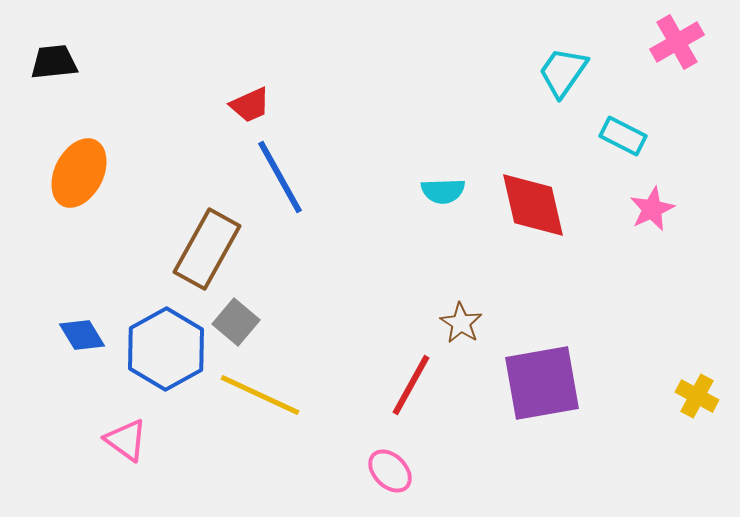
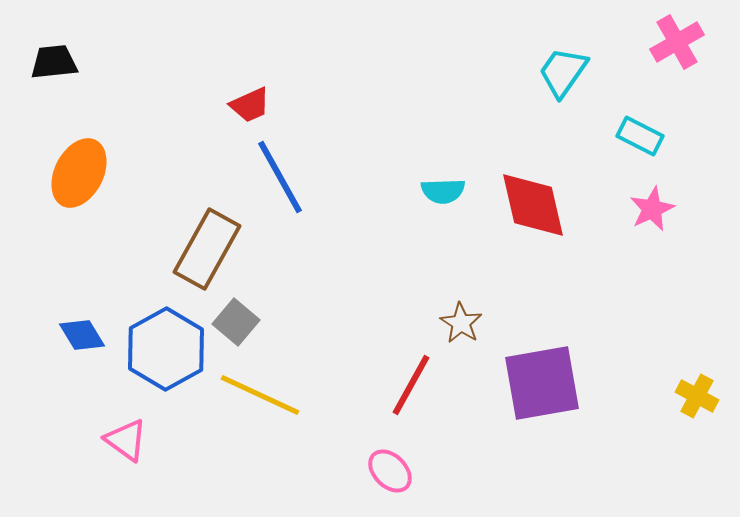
cyan rectangle: moved 17 px right
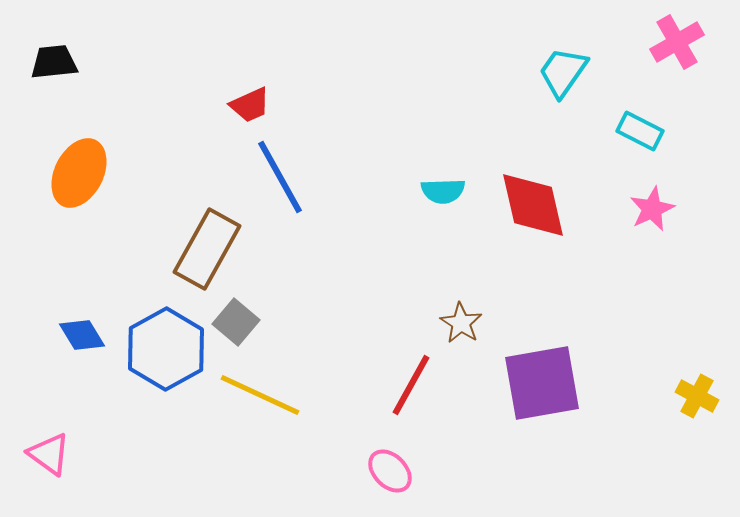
cyan rectangle: moved 5 px up
pink triangle: moved 77 px left, 14 px down
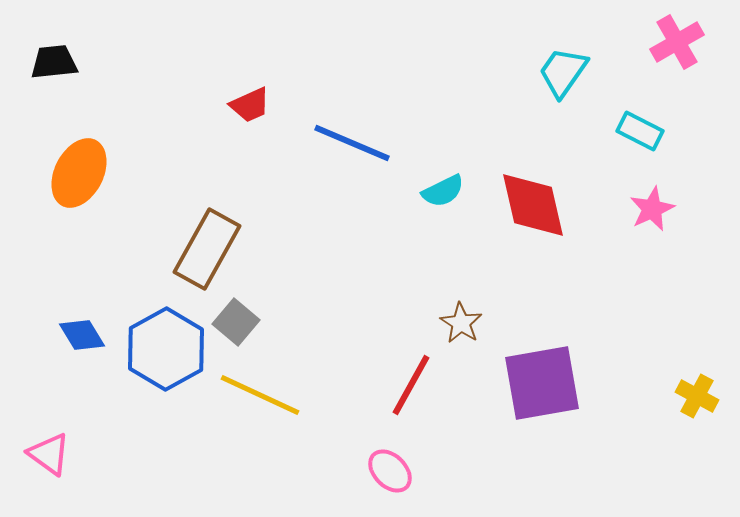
blue line: moved 72 px right, 34 px up; rotated 38 degrees counterclockwise
cyan semicircle: rotated 24 degrees counterclockwise
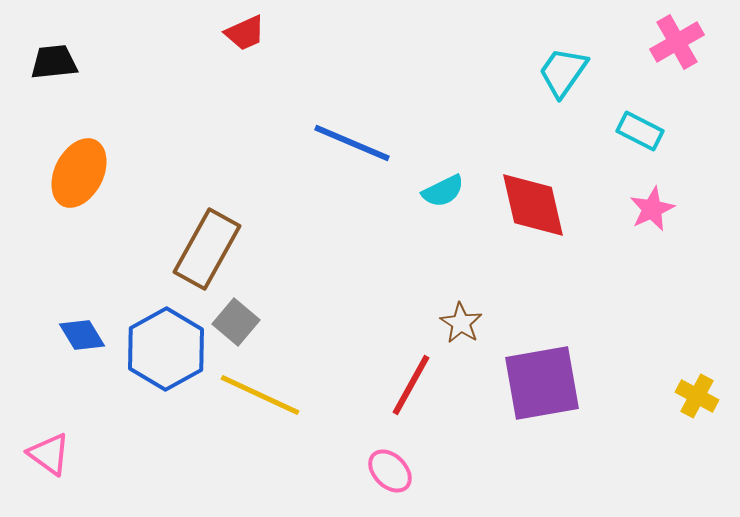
red trapezoid: moved 5 px left, 72 px up
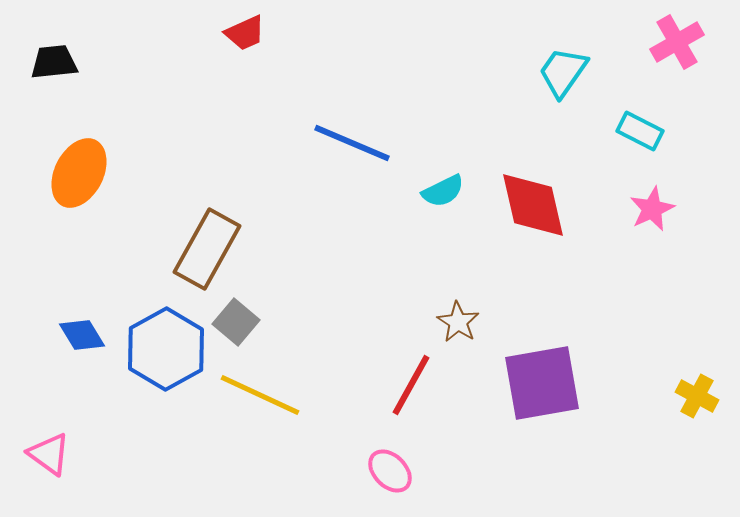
brown star: moved 3 px left, 1 px up
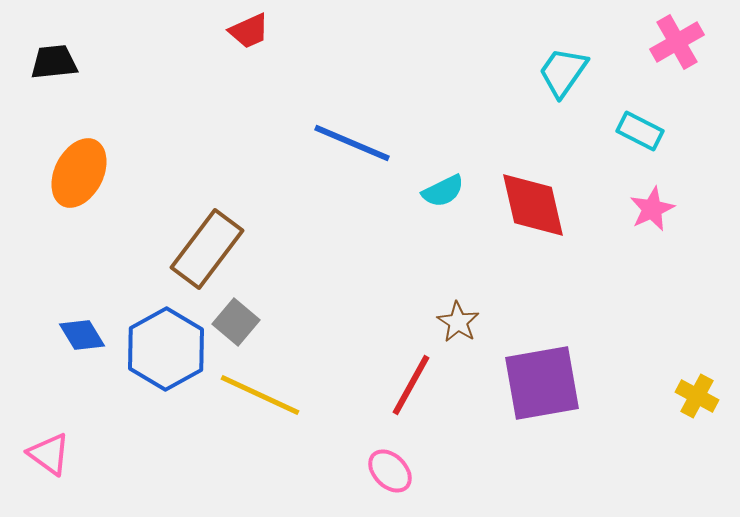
red trapezoid: moved 4 px right, 2 px up
brown rectangle: rotated 8 degrees clockwise
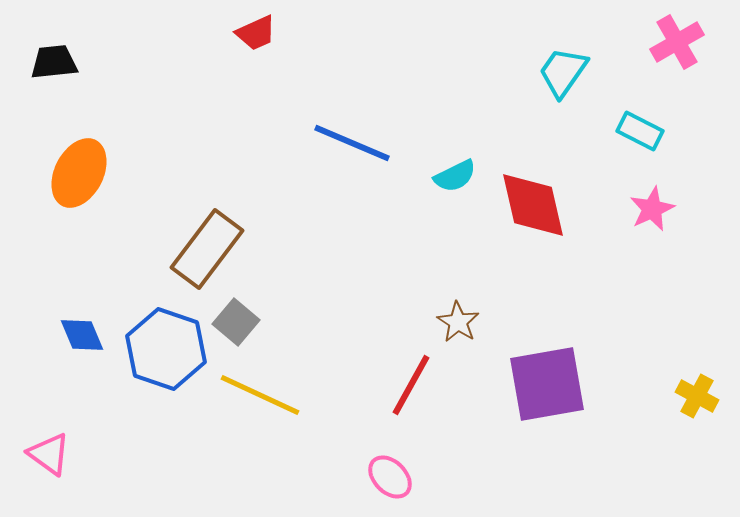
red trapezoid: moved 7 px right, 2 px down
cyan semicircle: moved 12 px right, 15 px up
blue diamond: rotated 9 degrees clockwise
blue hexagon: rotated 12 degrees counterclockwise
purple square: moved 5 px right, 1 px down
pink ellipse: moved 6 px down
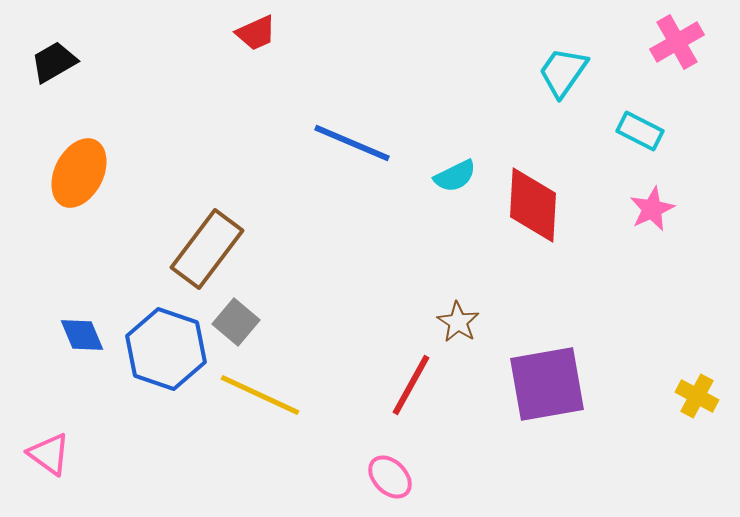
black trapezoid: rotated 24 degrees counterclockwise
red diamond: rotated 16 degrees clockwise
